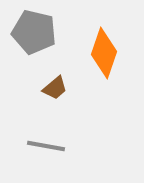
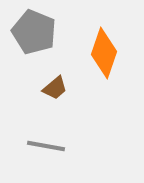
gray pentagon: rotated 9 degrees clockwise
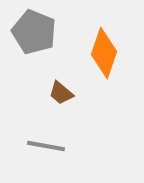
brown trapezoid: moved 6 px right, 5 px down; rotated 80 degrees clockwise
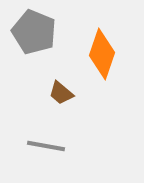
orange diamond: moved 2 px left, 1 px down
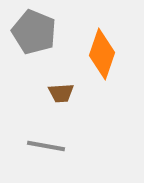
brown trapezoid: rotated 44 degrees counterclockwise
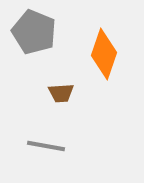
orange diamond: moved 2 px right
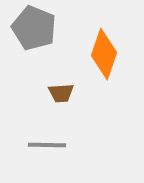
gray pentagon: moved 4 px up
gray line: moved 1 px right, 1 px up; rotated 9 degrees counterclockwise
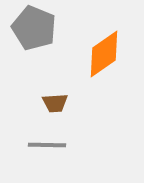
orange diamond: rotated 36 degrees clockwise
brown trapezoid: moved 6 px left, 10 px down
